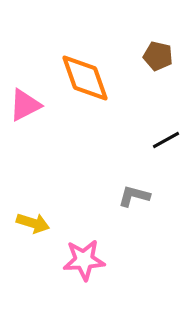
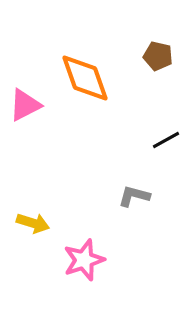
pink star: rotated 15 degrees counterclockwise
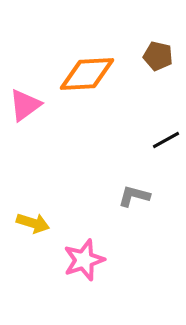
orange diamond: moved 2 px right, 4 px up; rotated 74 degrees counterclockwise
pink triangle: rotated 9 degrees counterclockwise
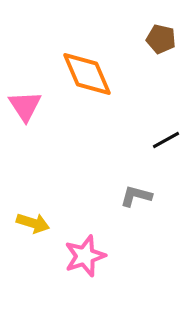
brown pentagon: moved 3 px right, 17 px up
orange diamond: rotated 70 degrees clockwise
pink triangle: moved 1 px down; rotated 27 degrees counterclockwise
gray L-shape: moved 2 px right
pink star: moved 1 px right, 4 px up
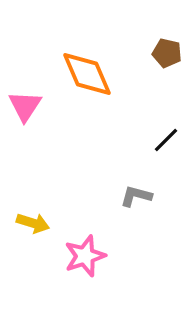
brown pentagon: moved 6 px right, 14 px down
pink triangle: rotated 6 degrees clockwise
black line: rotated 16 degrees counterclockwise
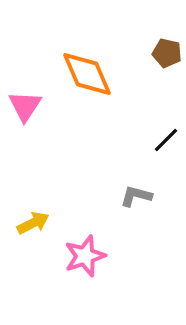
yellow arrow: rotated 44 degrees counterclockwise
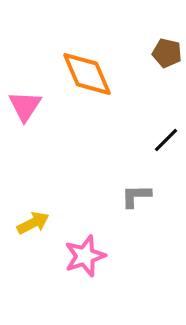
gray L-shape: rotated 16 degrees counterclockwise
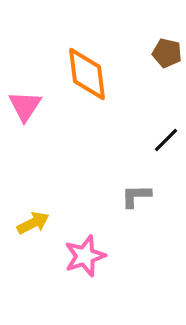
orange diamond: rotated 16 degrees clockwise
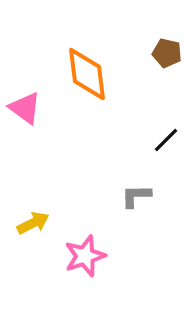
pink triangle: moved 2 px down; rotated 27 degrees counterclockwise
